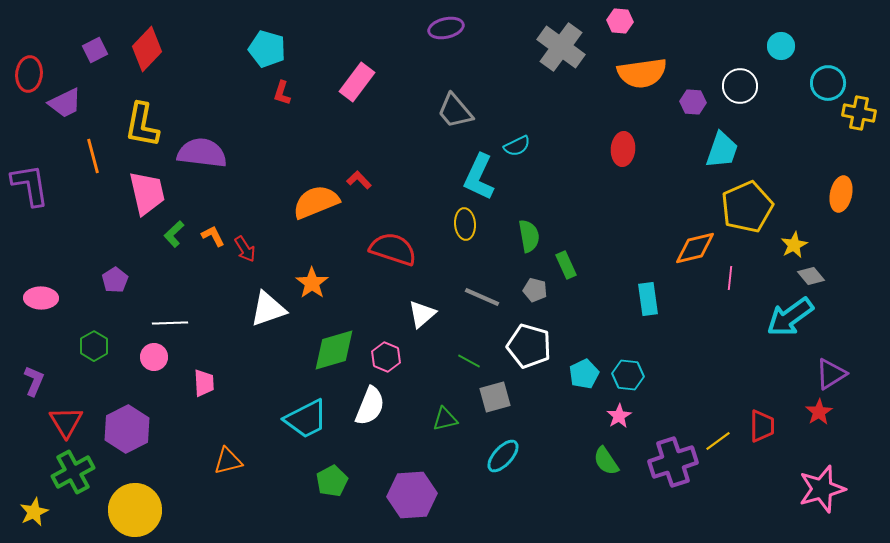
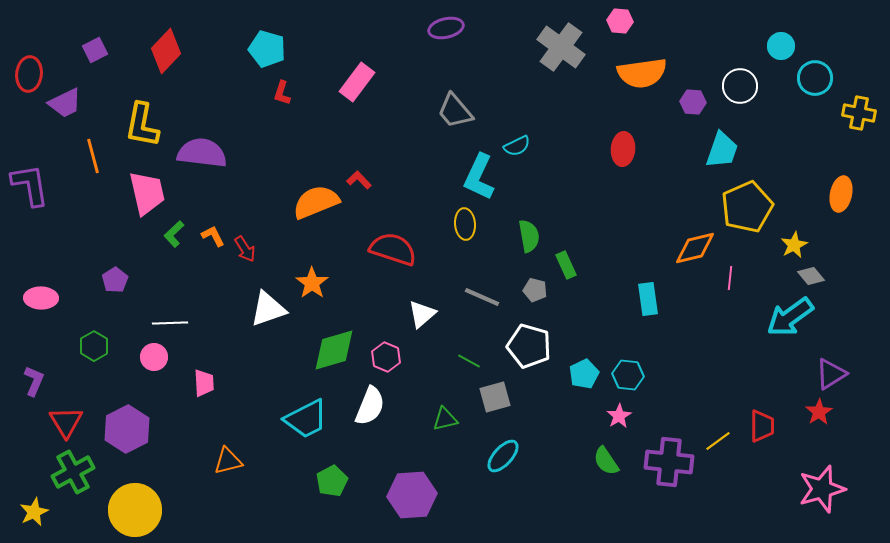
red diamond at (147, 49): moved 19 px right, 2 px down
cyan circle at (828, 83): moved 13 px left, 5 px up
purple cross at (673, 462): moved 4 px left; rotated 24 degrees clockwise
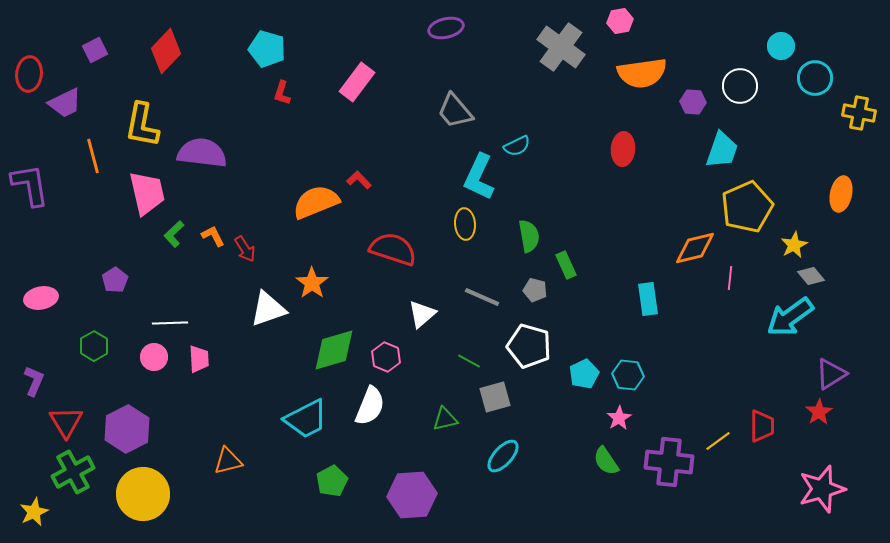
pink hexagon at (620, 21): rotated 15 degrees counterclockwise
pink ellipse at (41, 298): rotated 12 degrees counterclockwise
pink trapezoid at (204, 383): moved 5 px left, 24 px up
pink star at (619, 416): moved 2 px down
yellow circle at (135, 510): moved 8 px right, 16 px up
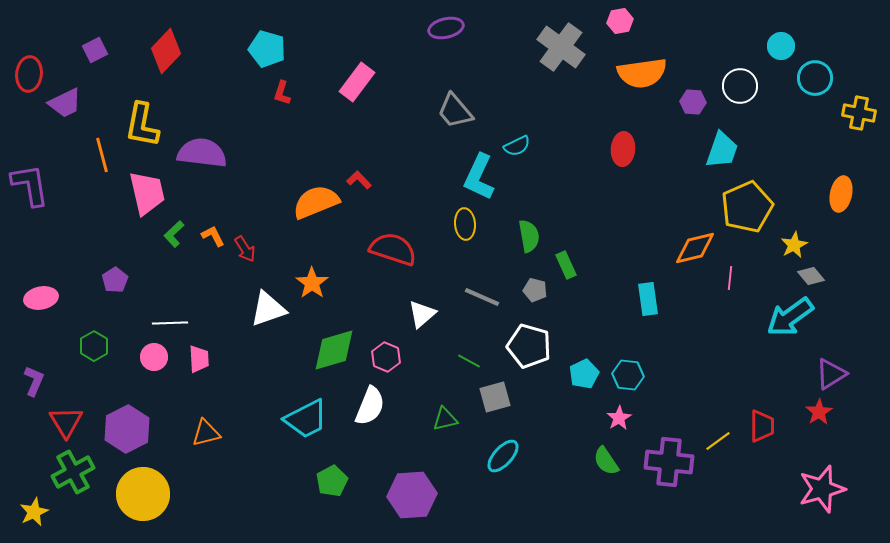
orange line at (93, 156): moved 9 px right, 1 px up
orange triangle at (228, 461): moved 22 px left, 28 px up
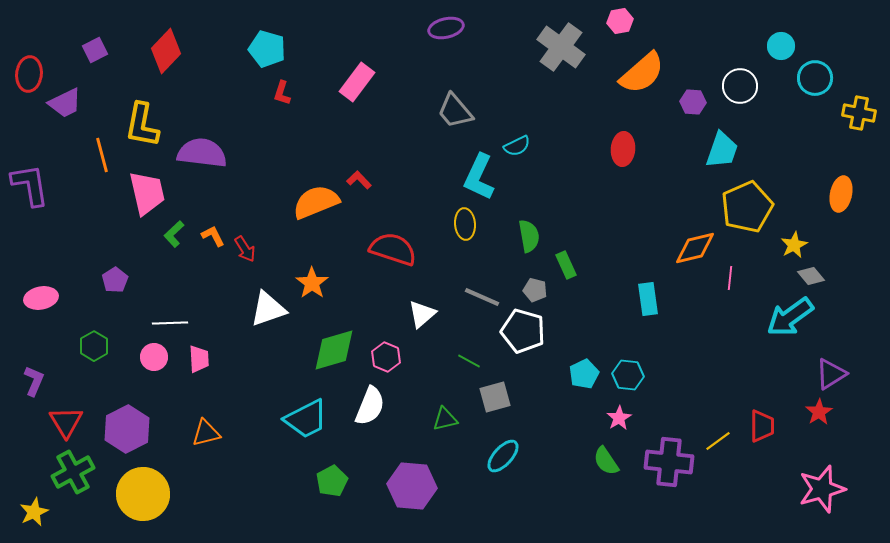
orange semicircle at (642, 73): rotated 33 degrees counterclockwise
white pentagon at (529, 346): moved 6 px left, 15 px up
purple hexagon at (412, 495): moved 9 px up; rotated 9 degrees clockwise
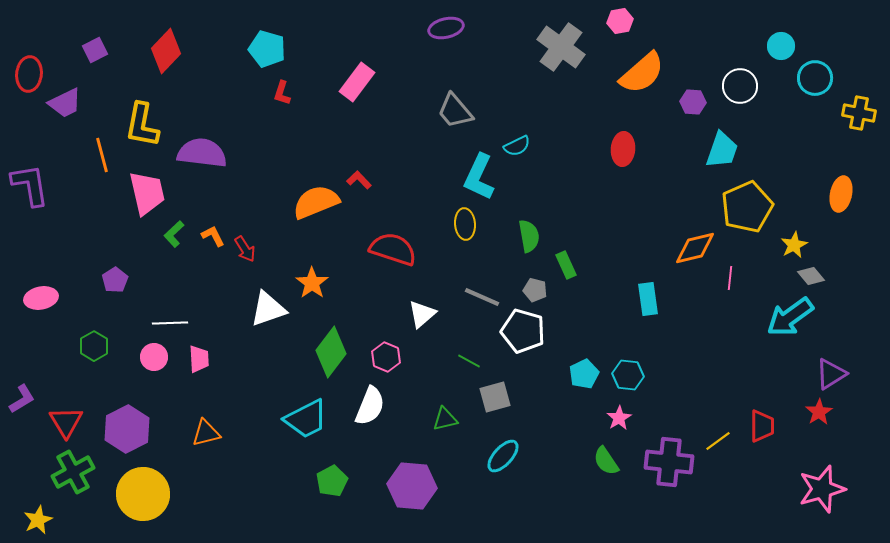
green diamond at (334, 350): moved 3 px left, 2 px down; rotated 36 degrees counterclockwise
purple L-shape at (34, 381): moved 12 px left, 18 px down; rotated 36 degrees clockwise
yellow star at (34, 512): moved 4 px right, 8 px down
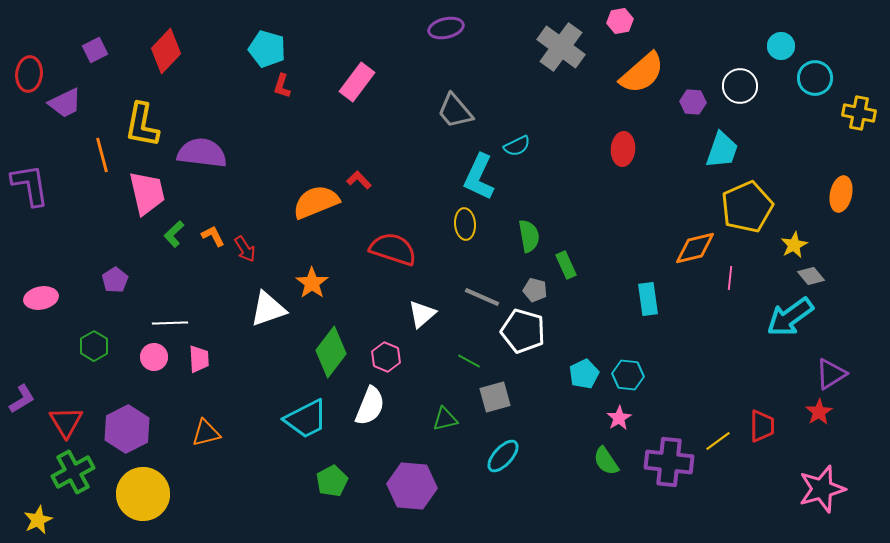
red L-shape at (282, 93): moved 7 px up
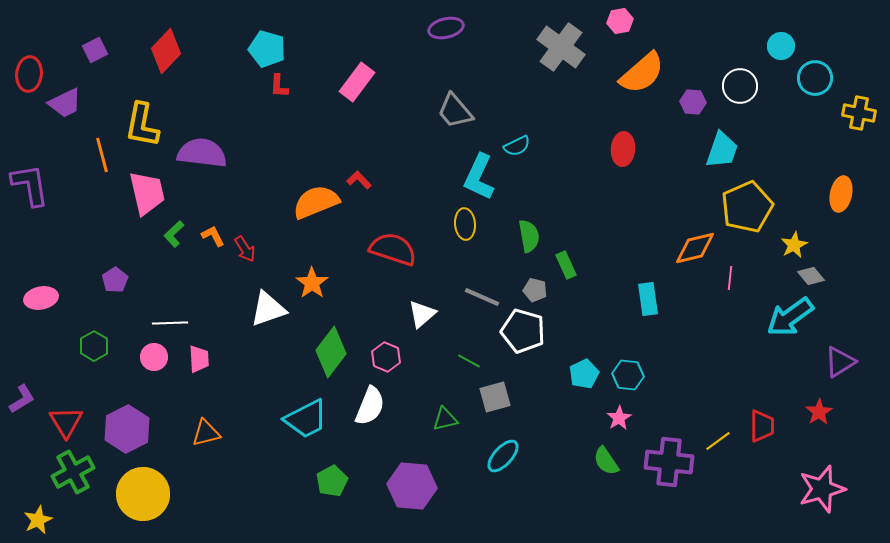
red L-shape at (282, 86): moved 3 px left; rotated 15 degrees counterclockwise
purple triangle at (831, 374): moved 9 px right, 12 px up
